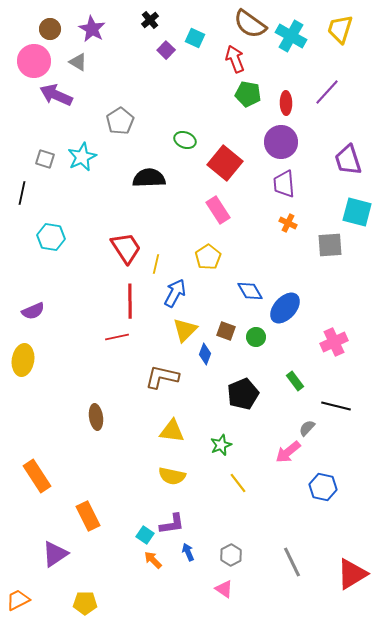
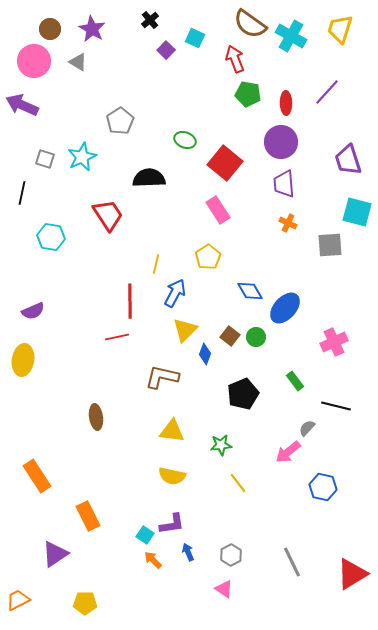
purple arrow at (56, 95): moved 34 px left, 10 px down
red trapezoid at (126, 248): moved 18 px left, 33 px up
brown square at (226, 331): moved 4 px right, 5 px down; rotated 18 degrees clockwise
green star at (221, 445): rotated 15 degrees clockwise
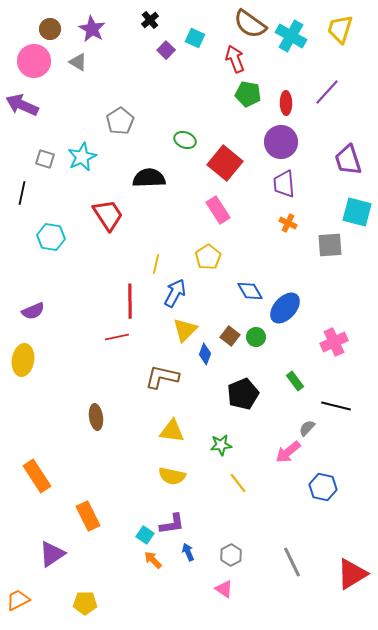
purple triangle at (55, 554): moved 3 px left
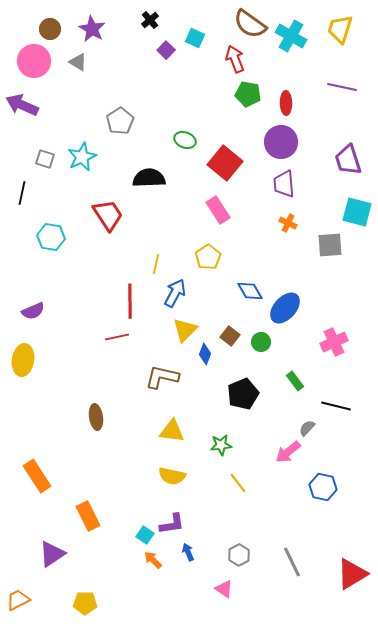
purple line at (327, 92): moved 15 px right, 5 px up; rotated 60 degrees clockwise
green circle at (256, 337): moved 5 px right, 5 px down
gray hexagon at (231, 555): moved 8 px right
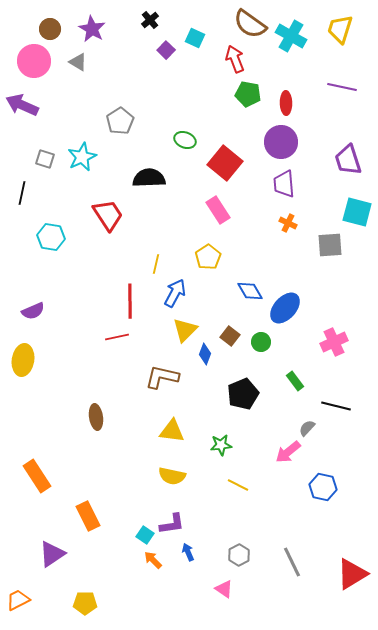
yellow line at (238, 483): moved 2 px down; rotated 25 degrees counterclockwise
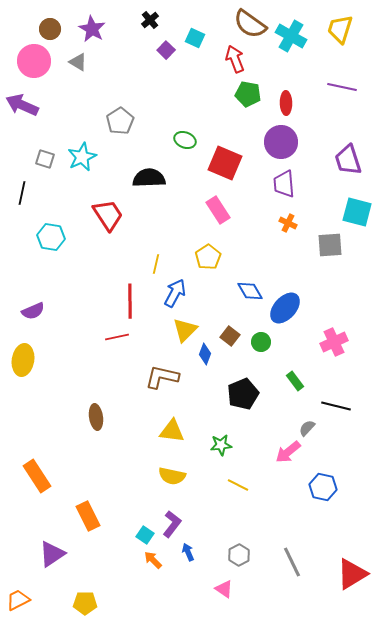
red square at (225, 163): rotated 16 degrees counterclockwise
purple L-shape at (172, 524): rotated 44 degrees counterclockwise
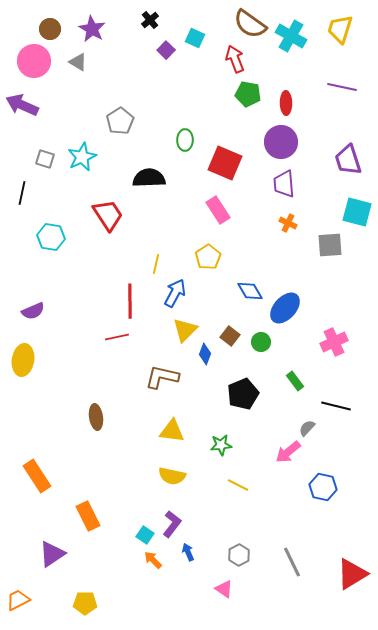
green ellipse at (185, 140): rotated 70 degrees clockwise
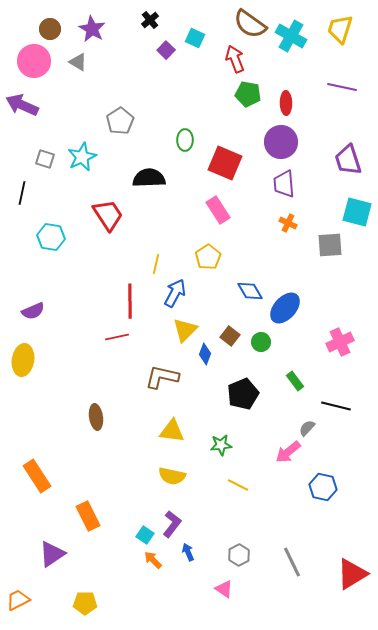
pink cross at (334, 342): moved 6 px right
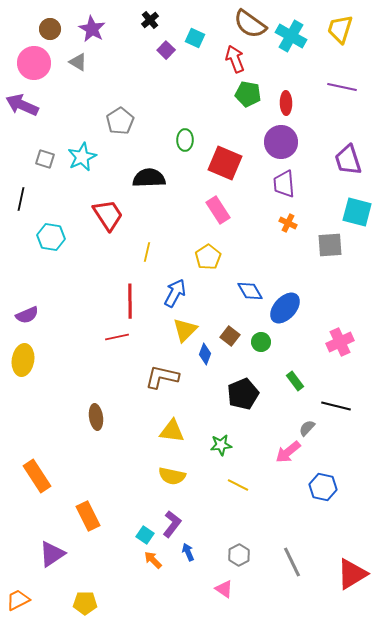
pink circle at (34, 61): moved 2 px down
black line at (22, 193): moved 1 px left, 6 px down
yellow line at (156, 264): moved 9 px left, 12 px up
purple semicircle at (33, 311): moved 6 px left, 4 px down
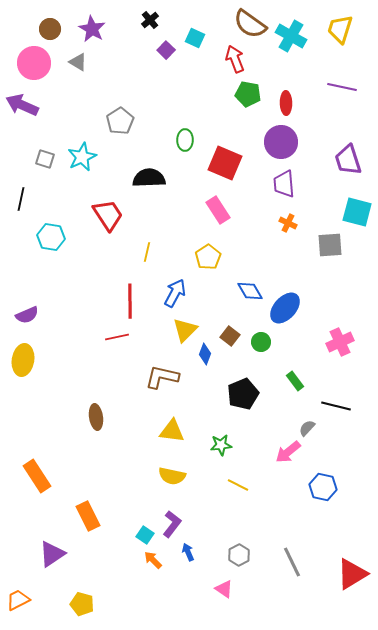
yellow pentagon at (85, 603): moved 3 px left, 1 px down; rotated 15 degrees clockwise
